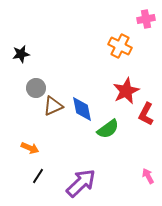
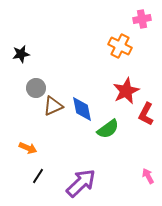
pink cross: moved 4 px left
orange arrow: moved 2 px left
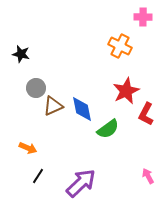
pink cross: moved 1 px right, 2 px up; rotated 12 degrees clockwise
black star: rotated 24 degrees clockwise
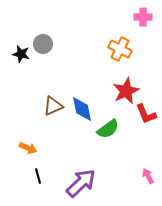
orange cross: moved 3 px down
gray circle: moved 7 px right, 44 px up
red L-shape: rotated 50 degrees counterclockwise
black line: rotated 49 degrees counterclockwise
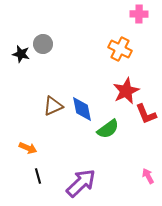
pink cross: moved 4 px left, 3 px up
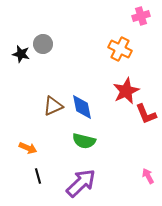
pink cross: moved 2 px right, 2 px down; rotated 18 degrees counterclockwise
blue diamond: moved 2 px up
green semicircle: moved 24 px left, 12 px down; rotated 50 degrees clockwise
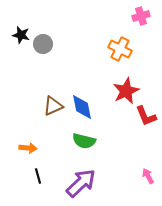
black star: moved 19 px up
red L-shape: moved 2 px down
orange arrow: rotated 18 degrees counterclockwise
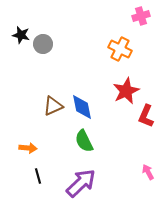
red L-shape: rotated 45 degrees clockwise
green semicircle: rotated 50 degrees clockwise
pink arrow: moved 4 px up
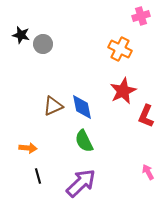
red star: moved 3 px left
